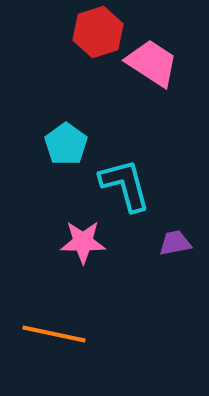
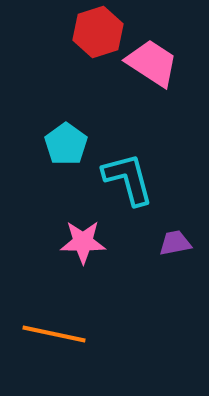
cyan L-shape: moved 3 px right, 6 px up
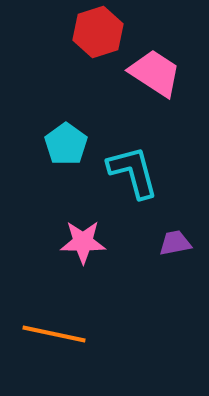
pink trapezoid: moved 3 px right, 10 px down
cyan L-shape: moved 5 px right, 7 px up
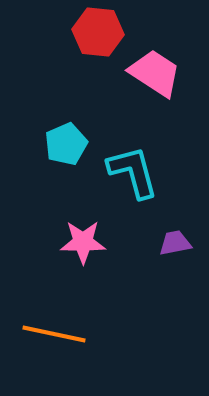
red hexagon: rotated 24 degrees clockwise
cyan pentagon: rotated 12 degrees clockwise
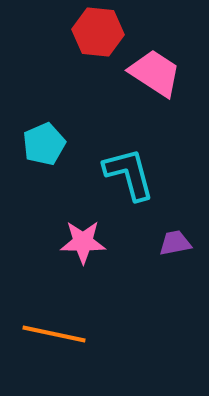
cyan pentagon: moved 22 px left
cyan L-shape: moved 4 px left, 2 px down
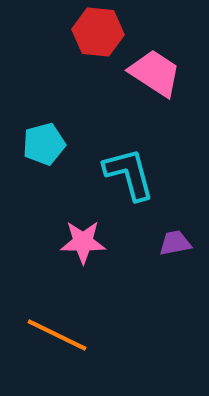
cyan pentagon: rotated 9 degrees clockwise
orange line: moved 3 px right, 1 px down; rotated 14 degrees clockwise
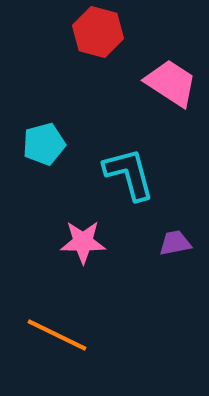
red hexagon: rotated 9 degrees clockwise
pink trapezoid: moved 16 px right, 10 px down
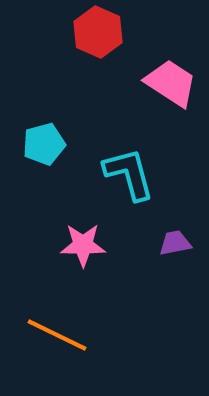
red hexagon: rotated 9 degrees clockwise
pink star: moved 3 px down
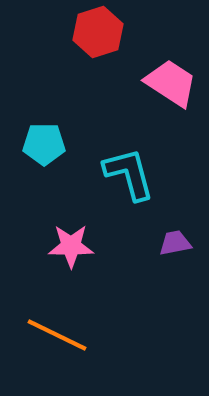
red hexagon: rotated 18 degrees clockwise
cyan pentagon: rotated 15 degrees clockwise
pink star: moved 12 px left, 1 px down
